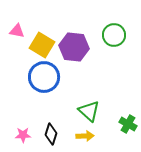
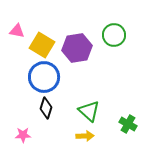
purple hexagon: moved 3 px right, 1 px down; rotated 16 degrees counterclockwise
black diamond: moved 5 px left, 26 px up
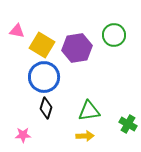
green triangle: rotated 50 degrees counterclockwise
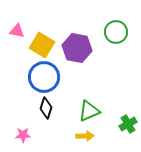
green circle: moved 2 px right, 3 px up
purple hexagon: rotated 20 degrees clockwise
green triangle: rotated 15 degrees counterclockwise
green cross: rotated 30 degrees clockwise
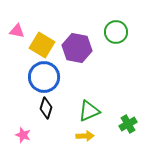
pink star: rotated 21 degrees clockwise
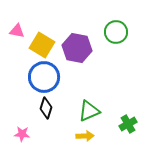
pink star: moved 1 px left, 1 px up; rotated 14 degrees counterclockwise
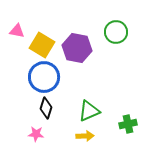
green cross: rotated 18 degrees clockwise
pink star: moved 14 px right
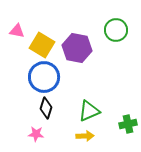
green circle: moved 2 px up
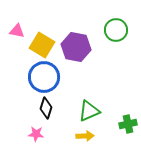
purple hexagon: moved 1 px left, 1 px up
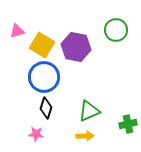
pink triangle: rotated 28 degrees counterclockwise
